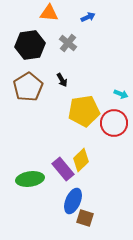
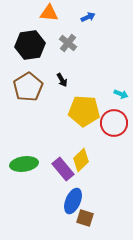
yellow pentagon: rotated 12 degrees clockwise
green ellipse: moved 6 px left, 15 px up
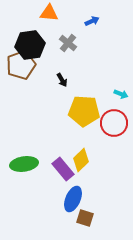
blue arrow: moved 4 px right, 4 px down
brown pentagon: moved 7 px left, 22 px up; rotated 12 degrees clockwise
blue ellipse: moved 2 px up
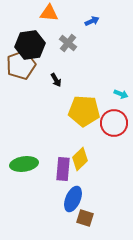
black arrow: moved 6 px left
yellow diamond: moved 1 px left, 1 px up
purple rectangle: rotated 45 degrees clockwise
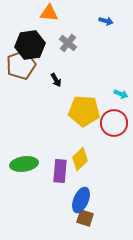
blue arrow: moved 14 px right; rotated 40 degrees clockwise
purple rectangle: moved 3 px left, 2 px down
blue ellipse: moved 8 px right, 1 px down
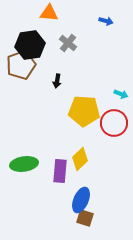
black arrow: moved 1 px right, 1 px down; rotated 40 degrees clockwise
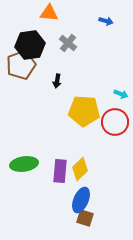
red circle: moved 1 px right, 1 px up
yellow diamond: moved 10 px down
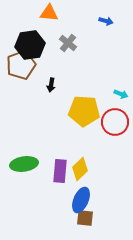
black arrow: moved 6 px left, 4 px down
brown square: rotated 12 degrees counterclockwise
